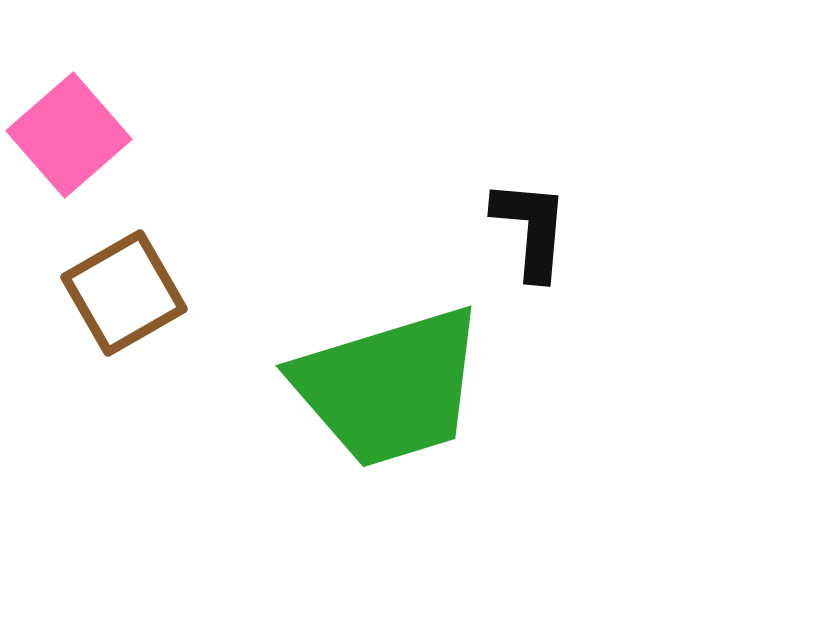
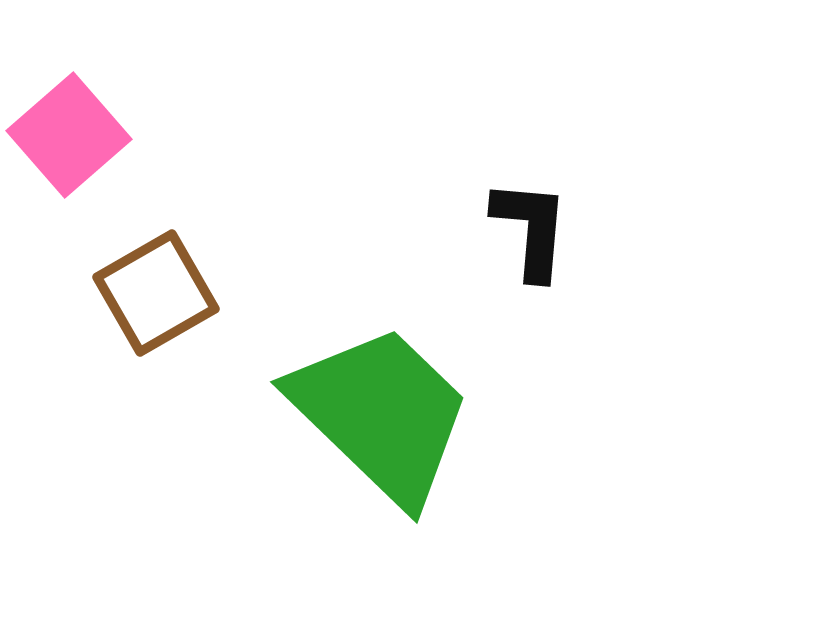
brown square: moved 32 px right
green trapezoid: moved 8 px left, 27 px down; rotated 119 degrees counterclockwise
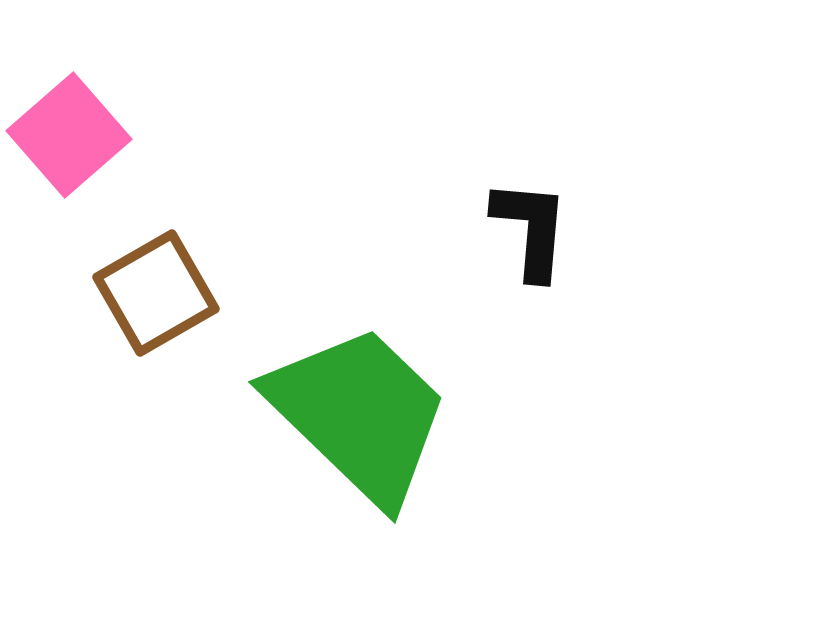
green trapezoid: moved 22 px left
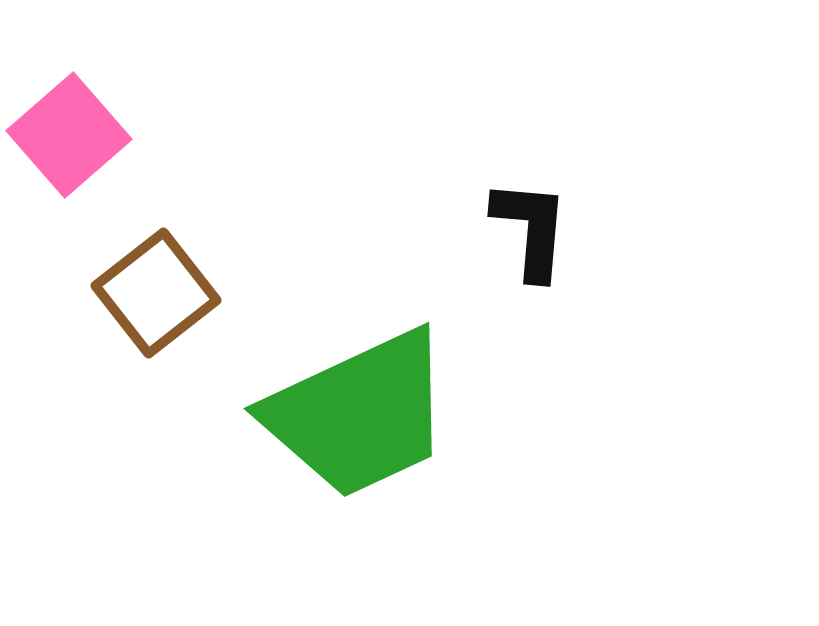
brown square: rotated 8 degrees counterclockwise
green trapezoid: rotated 111 degrees clockwise
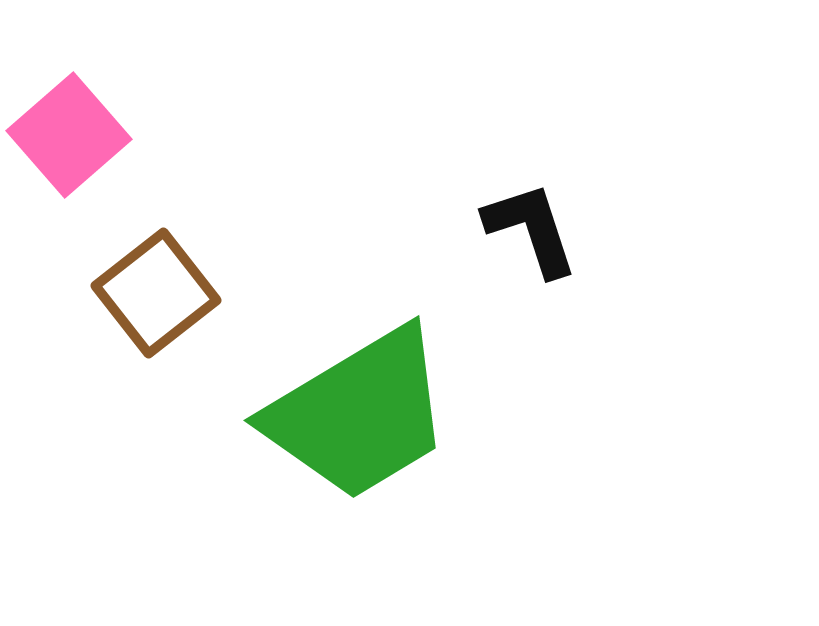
black L-shape: rotated 23 degrees counterclockwise
green trapezoid: rotated 6 degrees counterclockwise
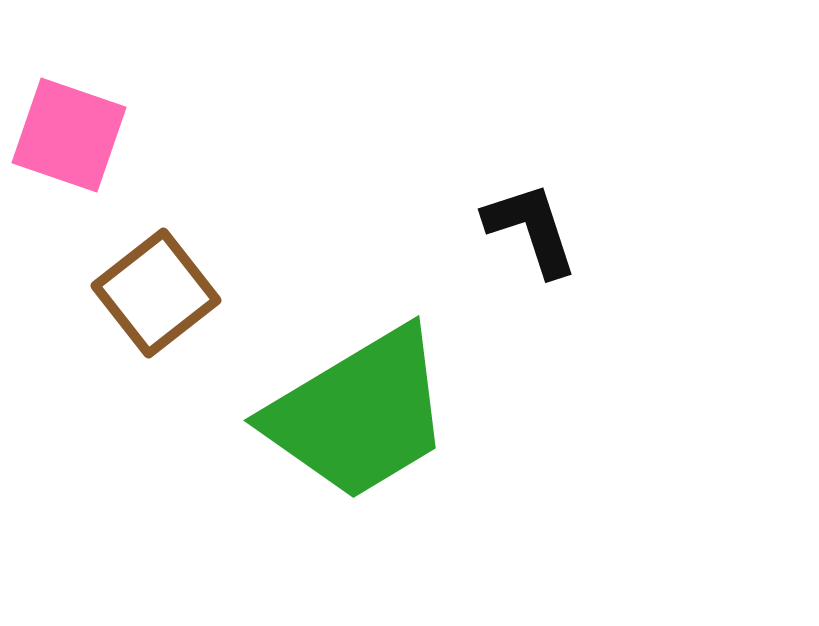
pink square: rotated 30 degrees counterclockwise
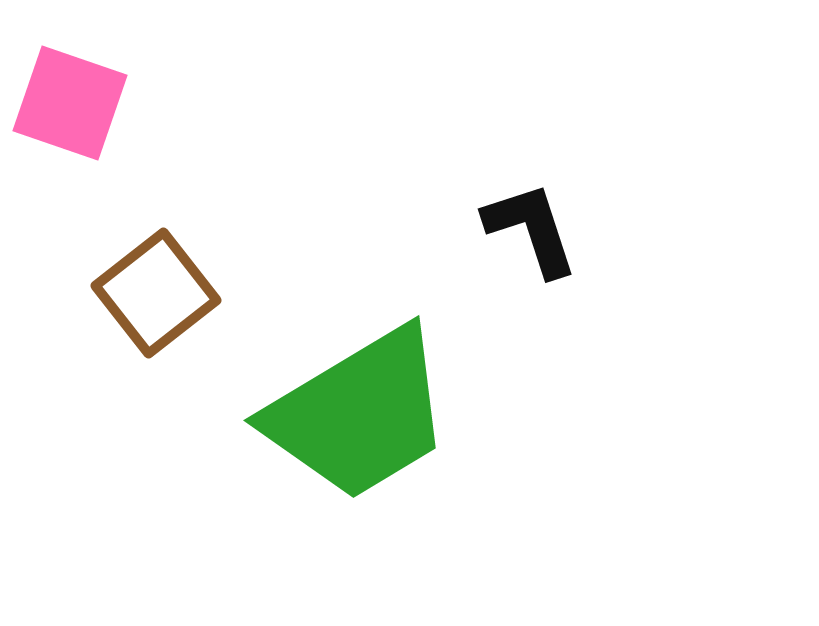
pink square: moved 1 px right, 32 px up
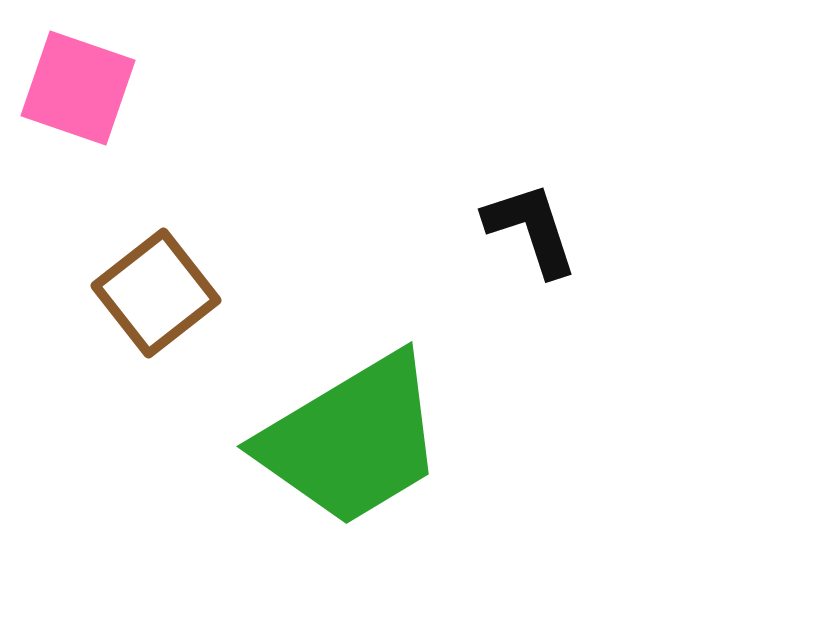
pink square: moved 8 px right, 15 px up
green trapezoid: moved 7 px left, 26 px down
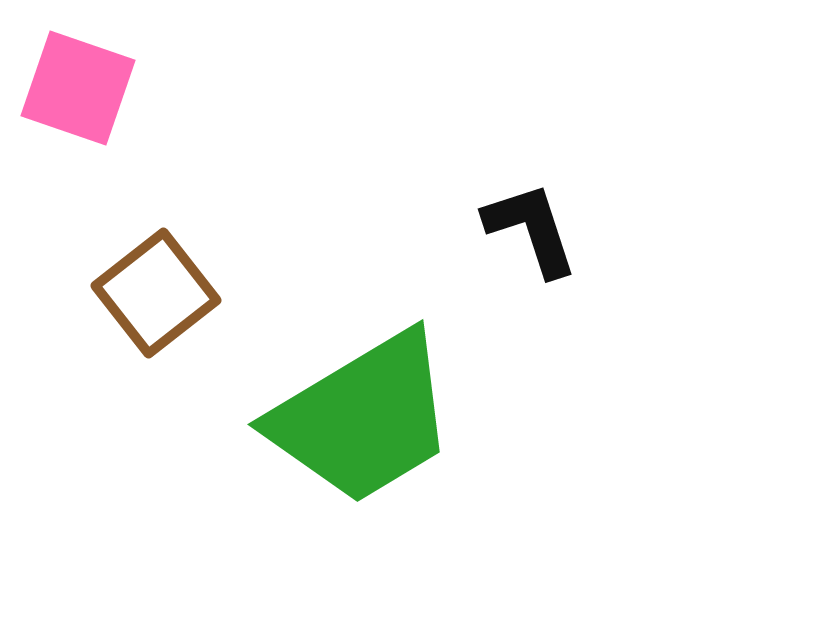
green trapezoid: moved 11 px right, 22 px up
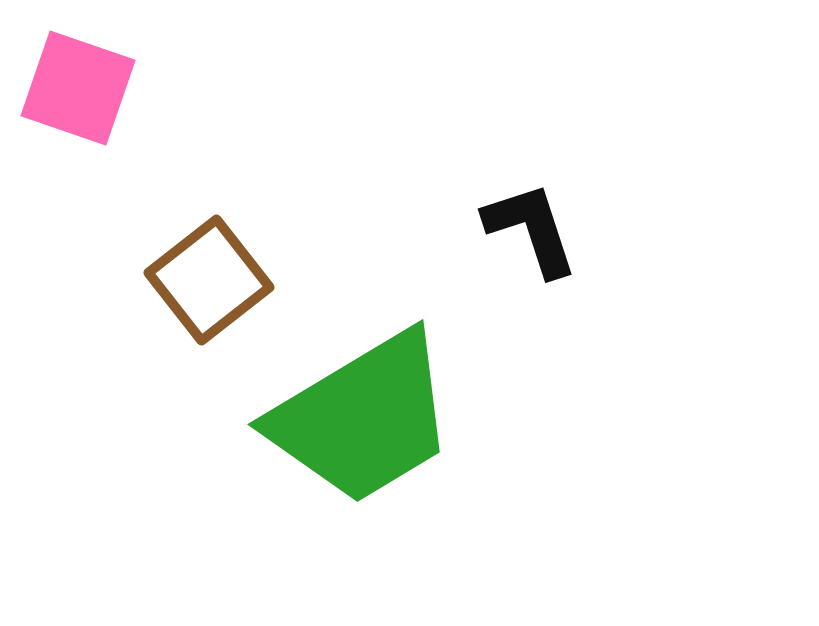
brown square: moved 53 px right, 13 px up
